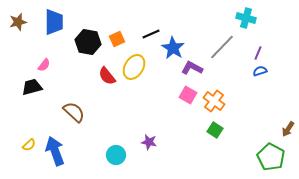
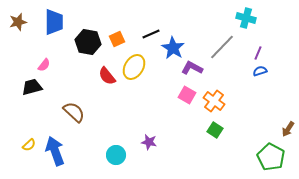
pink square: moved 1 px left
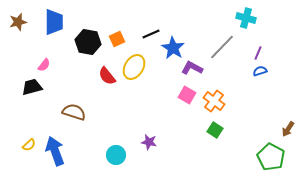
brown semicircle: rotated 25 degrees counterclockwise
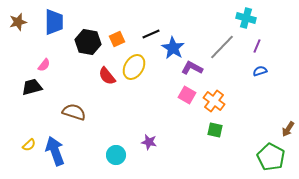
purple line: moved 1 px left, 7 px up
green square: rotated 21 degrees counterclockwise
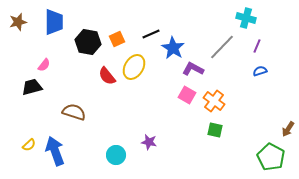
purple L-shape: moved 1 px right, 1 px down
